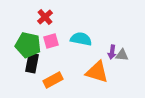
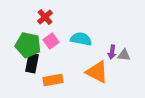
pink square: rotated 21 degrees counterclockwise
gray triangle: moved 2 px right
orange triangle: rotated 10 degrees clockwise
orange rectangle: rotated 18 degrees clockwise
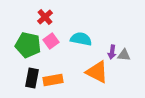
black rectangle: moved 15 px down
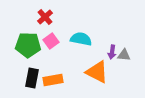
green pentagon: rotated 10 degrees counterclockwise
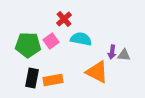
red cross: moved 19 px right, 2 px down
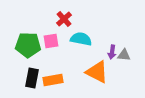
pink square: rotated 28 degrees clockwise
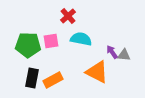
red cross: moved 4 px right, 3 px up
purple arrow: rotated 136 degrees clockwise
orange rectangle: rotated 18 degrees counterclockwise
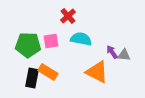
orange rectangle: moved 5 px left, 8 px up; rotated 60 degrees clockwise
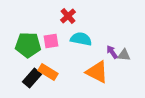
black rectangle: rotated 30 degrees clockwise
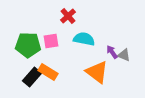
cyan semicircle: moved 3 px right
gray triangle: rotated 16 degrees clockwise
orange triangle: rotated 10 degrees clockwise
black rectangle: moved 1 px up
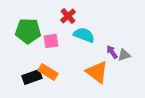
cyan semicircle: moved 4 px up; rotated 10 degrees clockwise
green pentagon: moved 14 px up
gray triangle: rotated 40 degrees counterclockwise
black rectangle: rotated 30 degrees clockwise
